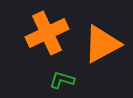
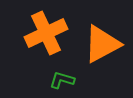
orange cross: moved 1 px left
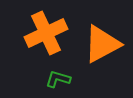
green L-shape: moved 4 px left, 1 px up
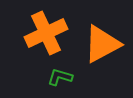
green L-shape: moved 2 px right, 2 px up
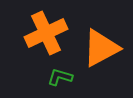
orange triangle: moved 1 px left, 4 px down
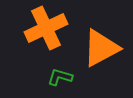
orange cross: moved 5 px up
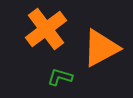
orange cross: moved 1 px down; rotated 12 degrees counterclockwise
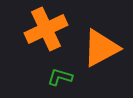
orange cross: rotated 12 degrees clockwise
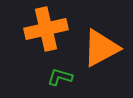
orange cross: rotated 12 degrees clockwise
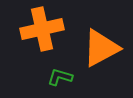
orange cross: moved 4 px left
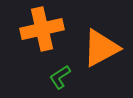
green L-shape: rotated 50 degrees counterclockwise
